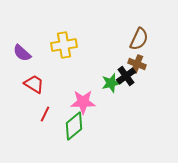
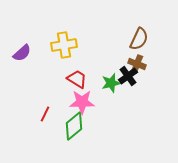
purple semicircle: rotated 84 degrees counterclockwise
black cross: moved 2 px right
red trapezoid: moved 43 px right, 5 px up
pink star: moved 1 px left
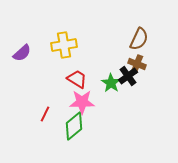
green star: rotated 24 degrees counterclockwise
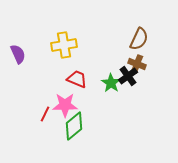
purple semicircle: moved 4 px left, 1 px down; rotated 72 degrees counterclockwise
red trapezoid: rotated 10 degrees counterclockwise
pink star: moved 17 px left, 3 px down
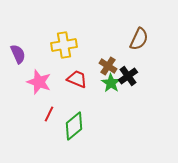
brown cross: moved 29 px left, 2 px down; rotated 12 degrees clockwise
pink star: moved 26 px left, 23 px up; rotated 20 degrees clockwise
red line: moved 4 px right
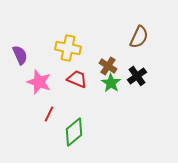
brown semicircle: moved 2 px up
yellow cross: moved 4 px right, 3 px down; rotated 20 degrees clockwise
purple semicircle: moved 2 px right, 1 px down
black cross: moved 9 px right
green diamond: moved 6 px down
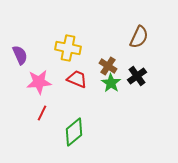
pink star: rotated 25 degrees counterclockwise
red line: moved 7 px left, 1 px up
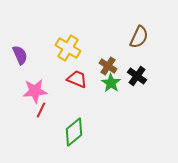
yellow cross: rotated 20 degrees clockwise
black cross: rotated 18 degrees counterclockwise
pink star: moved 4 px left, 9 px down
red line: moved 1 px left, 3 px up
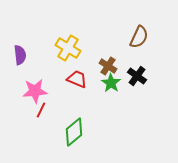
purple semicircle: rotated 18 degrees clockwise
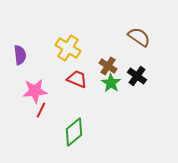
brown semicircle: rotated 80 degrees counterclockwise
